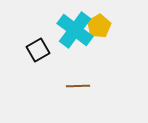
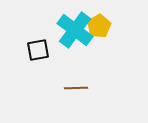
black square: rotated 20 degrees clockwise
brown line: moved 2 px left, 2 px down
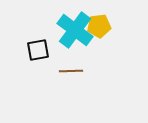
yellow pentagon: rotated 25 degrees clockwise
brown line: moved 5 px left, 17 px up
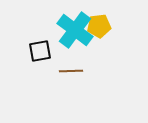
black square: moved 2 px right, 1 px down
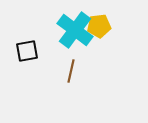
black square: moved 13 px left
brown line: rotated 75 degrees counterclockwise
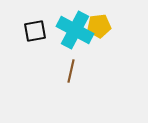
cyan cross: rotated 9 degrees counterclockwise
black square: moved 8 px right, 20 px up
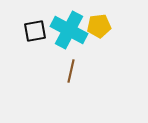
cyan cross: moved 6 px left
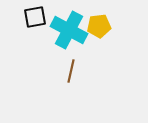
black square: moved 14 px up
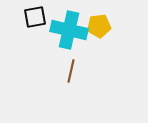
cyan cross: rotated 15 degrees counterclockwise
